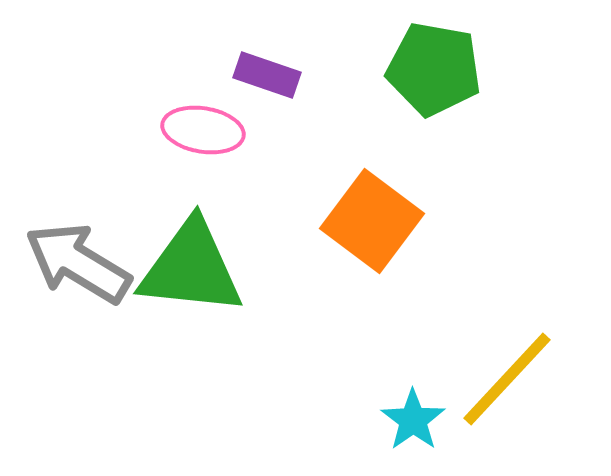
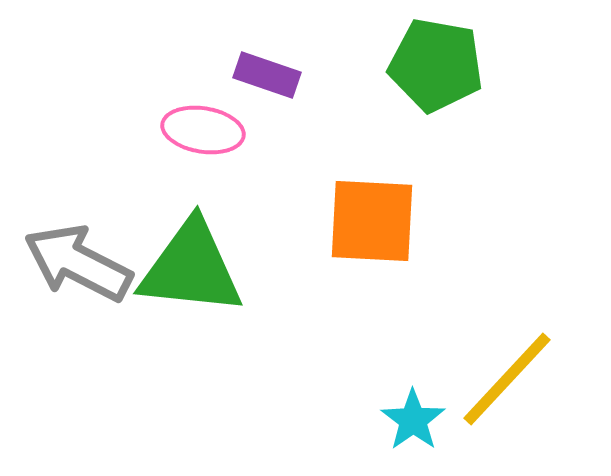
green pentagon: moved 2 px right, 4 px up
orange square: rotated 34 degrees counterclockwise
gray arrow: rotated 4 degrees counterclockwise
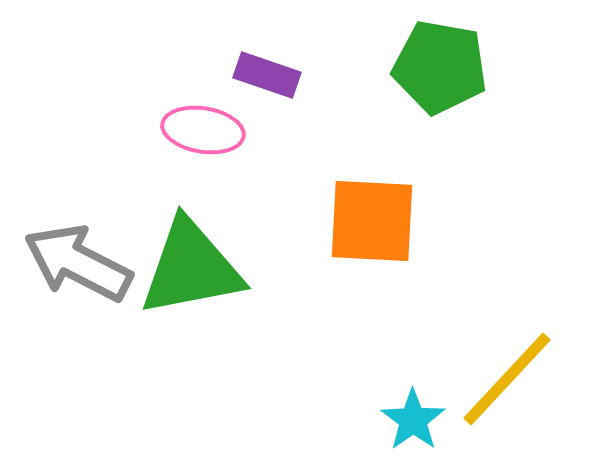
green pentagon: moved 4 px right, 2 px down
green triangle: rotated 17 degrees counterclockwise
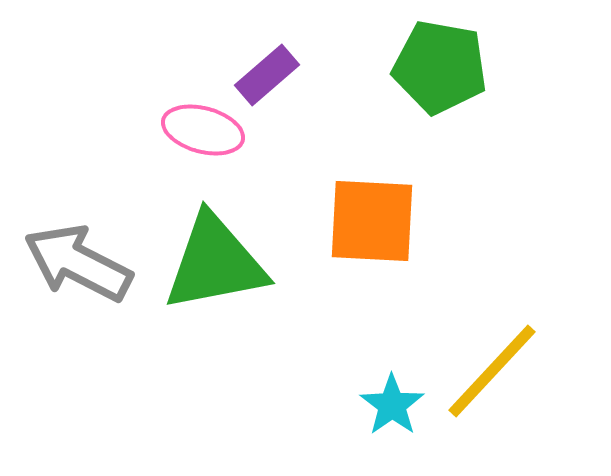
purple rectangle: rotated 60 degrees counterclockwise
pink ellipse: rotated 6 degrees clockwise
green triangle: moved 24 px right, 5 px up
yellow line: moved 15 px left, 8 px up
cyan star: moved 21 px left, 15 px up
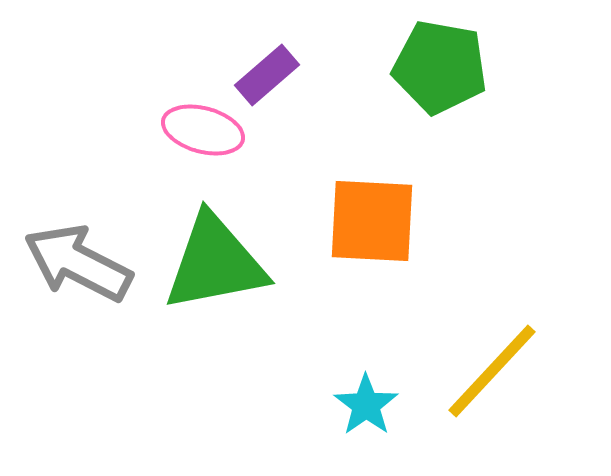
cyan star: moved 26 px left
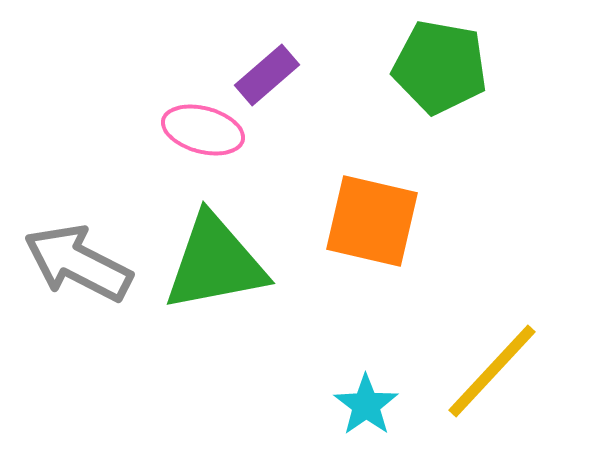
orange square: rotated 10 degrees clockwise
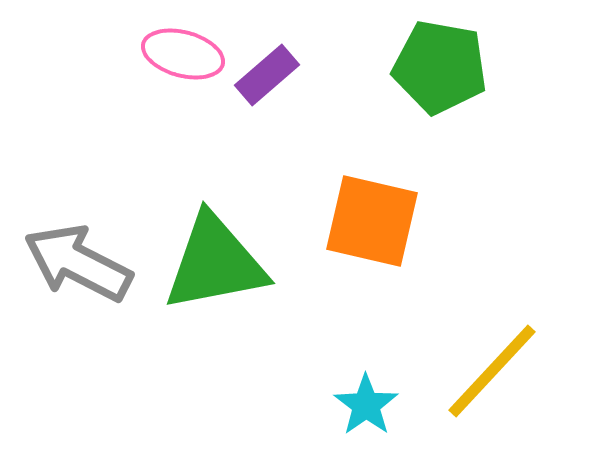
pink ellipse: moved 20 px left, 76 px up
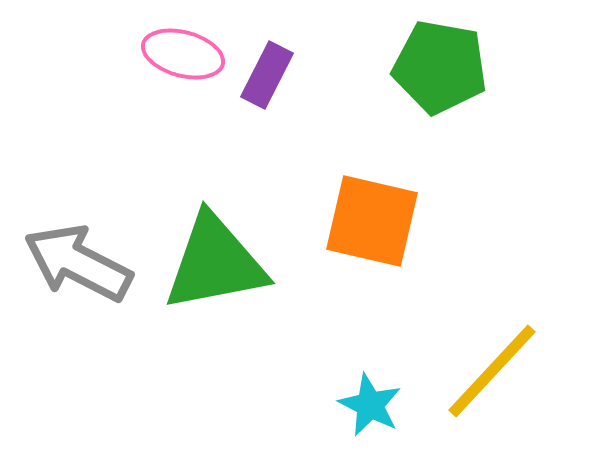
purple rectangle: rotated 22 degrees counterclockwise
cyan star: moved 4 px right; rotated 10 degrees counterclockwise
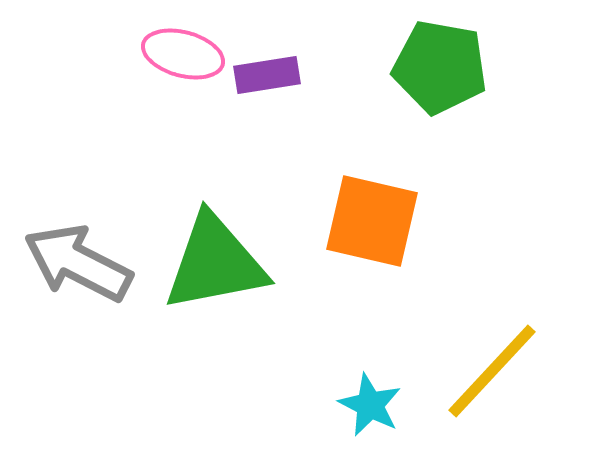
purple rectangle: rotated 54 degrees clockwise
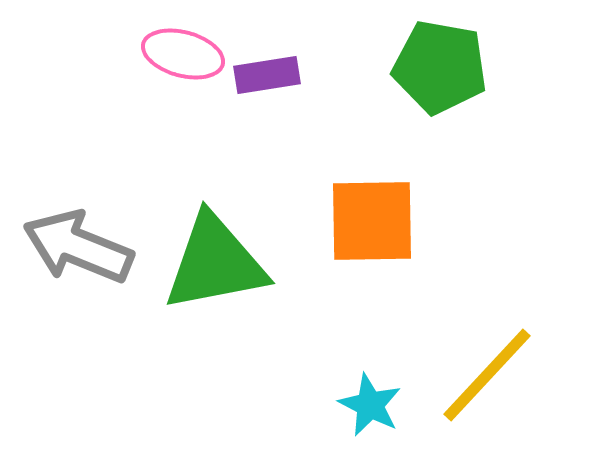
orange square: rotated 14 degrees counterclockwise
gray arrow: moved 16 px up; rotated 5 degrees counterclockwise
yellow line: moved 5 px left, 4 px down
